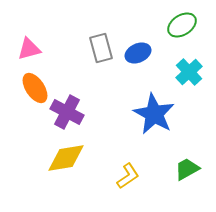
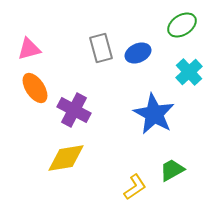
purple cross: moved 7 px right, 2 px up
green trapezoid: moved 15 px left, 1 px down
yellow L-shape: moved 7 px right, 11 px down
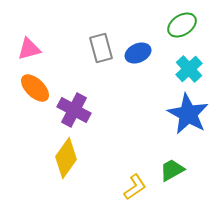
cyan cross: moved 3 px up
orange ellipse: rotated 12 degrees counterclockwise
blue star: moved 34 px right
yellow diamond: rotated 45 degrees counterclockwise
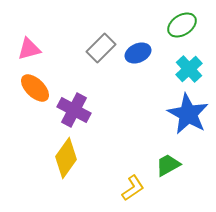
gray rectangle: rotated 60 degrees clockwise
green trapezoid: moved 4 px left, 5 px up
yellow L-shape: moved 2 px left, 1 px down
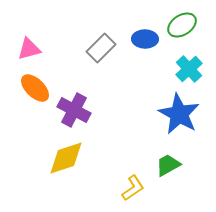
blue ellipse: moved 7 px right, 14 px up; rotated 25 degrees clockwise
blue star: moved 9 px left
yellow diamond: rotated 36 degrees clockwise
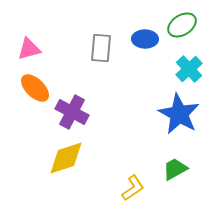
gray rectangle: rotated 40 degrees counterclockwise
purple cross: moved 2 px left, 2 px down
green trapezoid: moved 7 px right, 4 px down
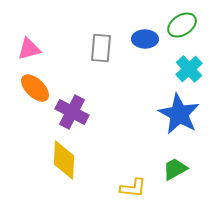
yellow diamond: moved 2 px left, 2 px down; rotated 69 degrees counterclockwise
yellow L-shape: rotated 40 degrees clockwise
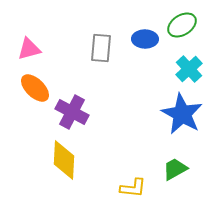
blue star: moved 3 px right
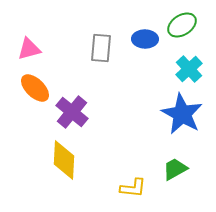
purple cross: rotated 12 degrees clockwise
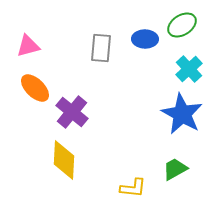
pink triangle: moved 1 px left, 3 px up
